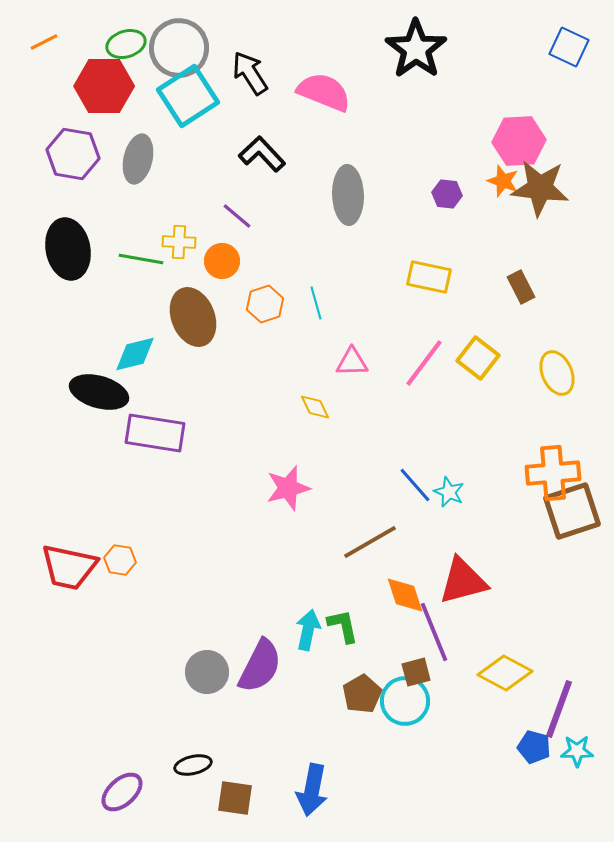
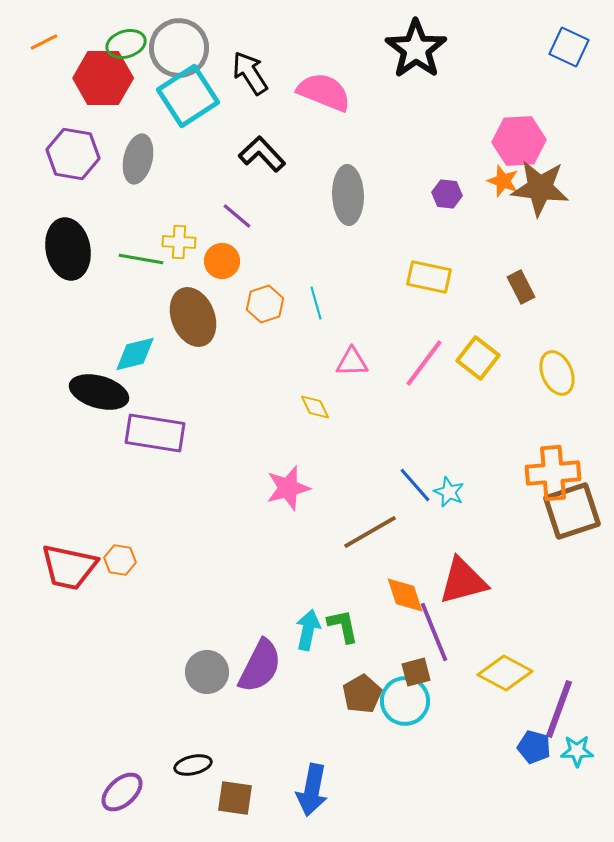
red hexagon at (104, 86): moved 1 px left, 8 px up
brown line at (370, 542): moved 10 px up
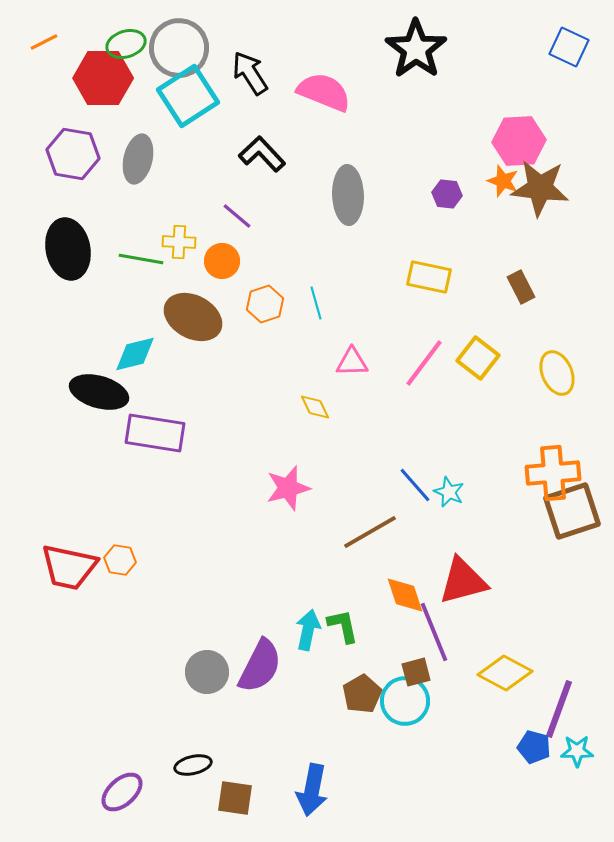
brown ellipse at (193, 317): rotated 40 degrees counterclockwise
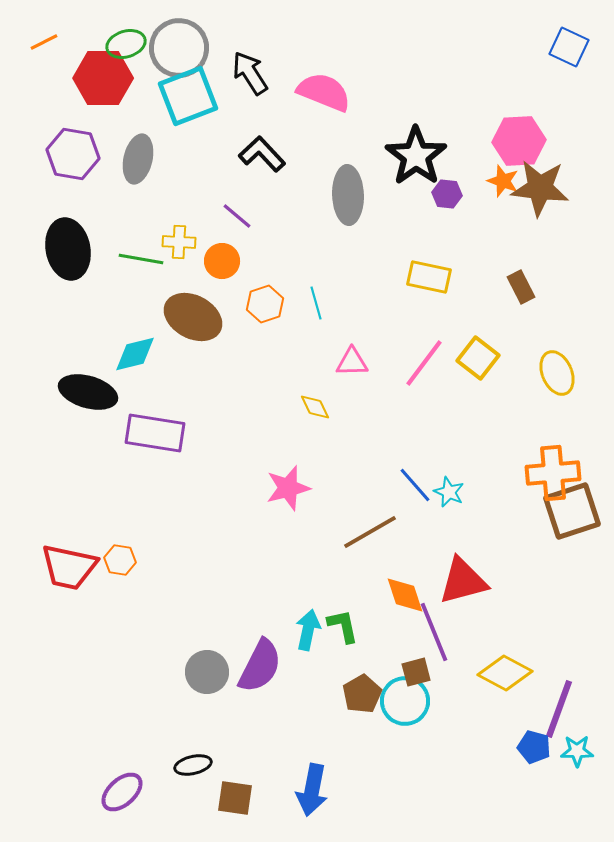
black star at (416, 49): moved 107 px down
cyan square at (188, 96): rotated 12 degrees clockwise
black ellipse at (99, 392): moved 11 px left
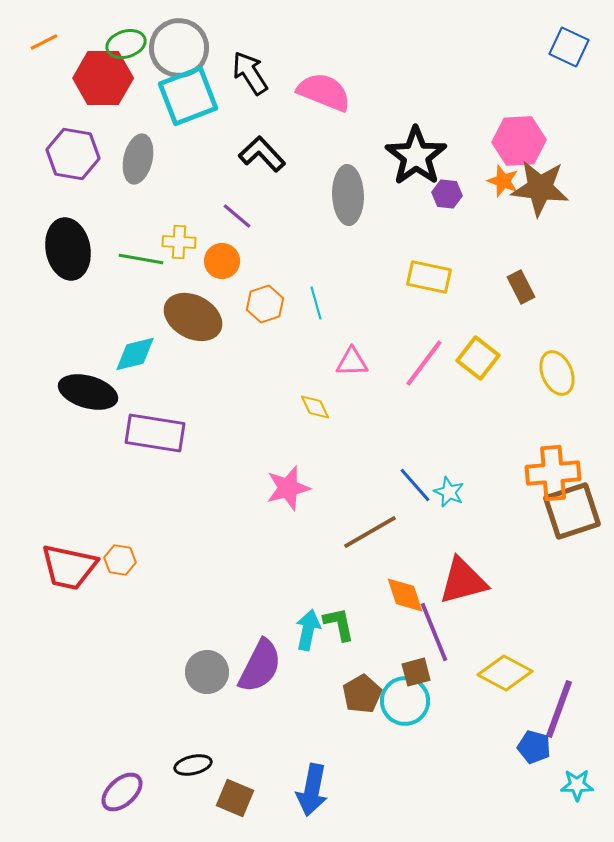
green L-shape at (343, 626): moved 4 px left, 2 px up
cyan star at (577, 751): moved 34 px down
brown square at (235, 798): rotated 15 degrees clockwise
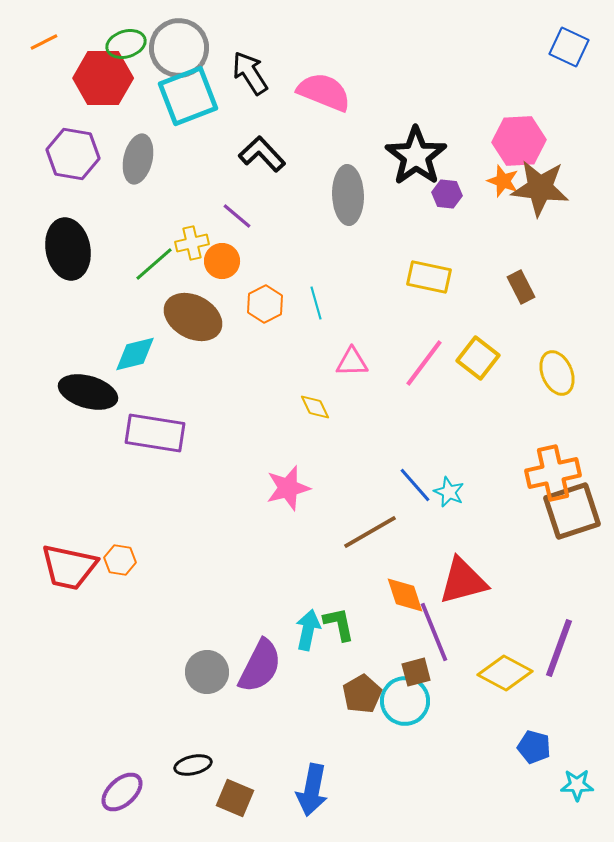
yellow cross at (179, 242): moved 13 px right, 1 px down; rotated 16 degrees counterclockwise
green line at (141, 259): moved 13 px right, 5 px down; rotated 51 degrees counterclockwise
orange hexagon at (265, 304): rotated 9 degrees counterclockwise
orange cross at (553, 473): rotated 8 degrees counterclockwise
purple line at (559, 709): moved 61 px up
